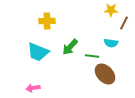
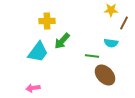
green arrow: moved 8 px left, 6 px up
cyan trapezoid: rotated 75 degrees counterclockwise
brown ellipse: moved 1 px down
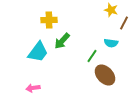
yellow star: rotated 16 degrees clockwise
yellow cross: moved 2 px right, 1 px up
green line: rotated 64 degrees counterclockwise
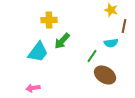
brown line: moved 3 px down; rotated 16 degrees counterclockwise
cyan semicircle: rotated 16 degrees counterclockwise
brown ellipse: rotated 15 degrees counterclockwise
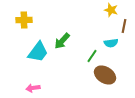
yellow cross: moved 25 px left
